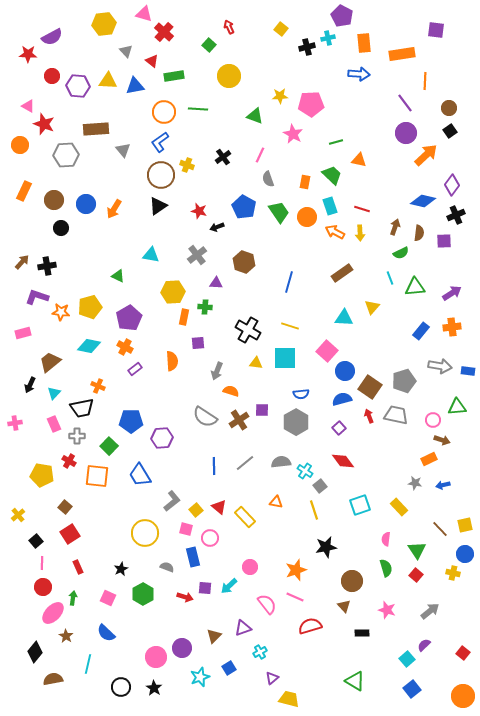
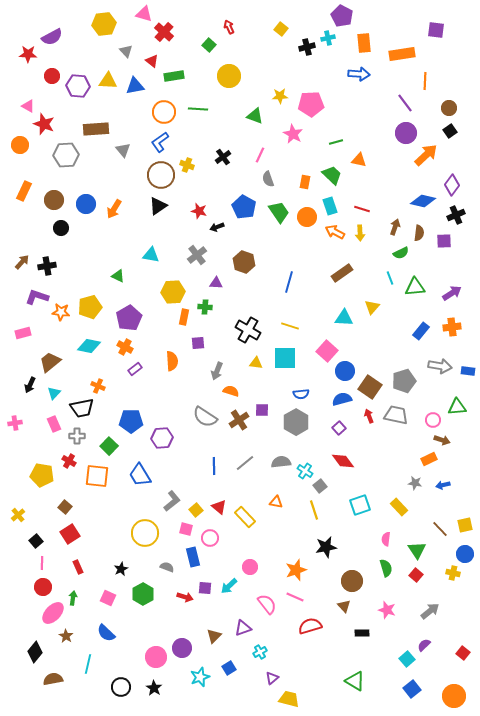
orange circle at (463, 696): moved 9 px left
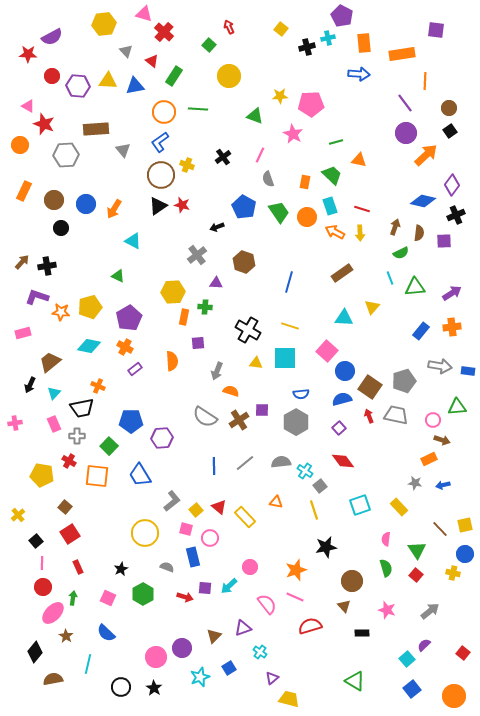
green rectangle at (174, 76): rotated 48 degrees counterclockwise
red star at (199, 211): moved 17 px left, 6 px up
cyan triangle at (151, 255): moved 18 px left, 14 px up; rotated 18 degrees clockwise
cyan cross at (260, 652): rotated 24 degrees counterclockwise
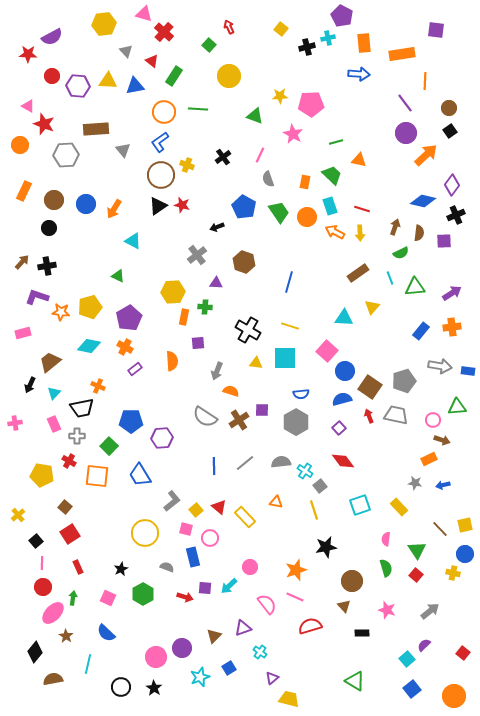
black circle at (61, 228): moved 12 px left
brown rectangle at (342, 273): moved 16 px right
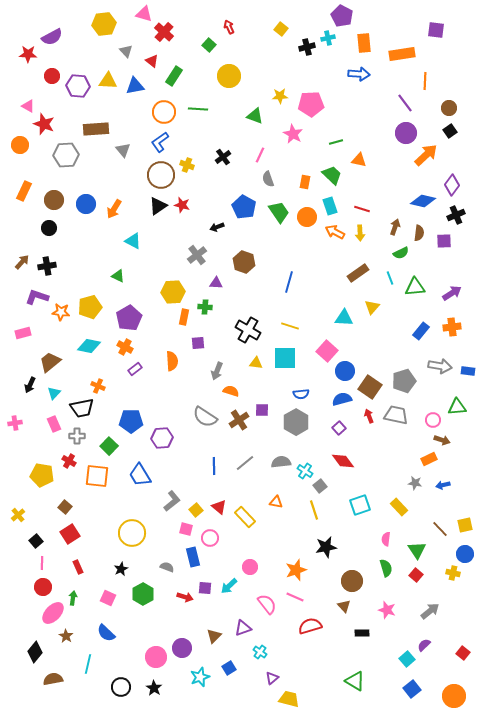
yellow circle at (145, 533): moved 13 px left
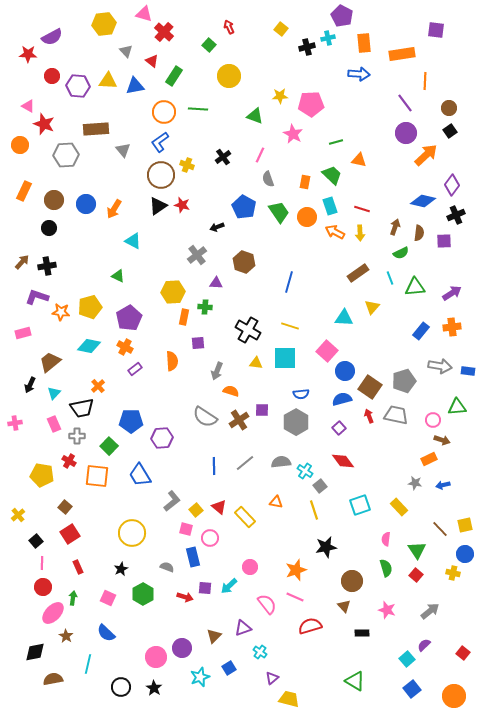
orange cross at (98, 386): rotated 24 degrees clockwise
black diamond at (35, 652): rotated 40 degrees clockwise
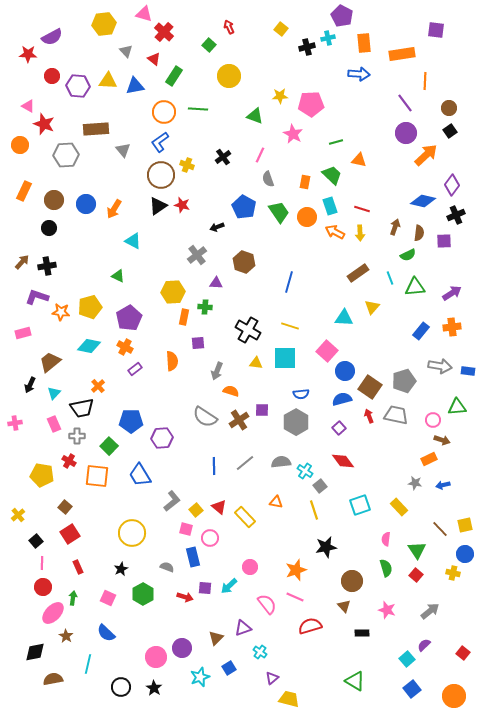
red triangle at (152, 61): moved 2 px right, 2 px up
green semicircle at (401, 253): moved 7 px right, 2 px down
brown triangle at (214, 636): moved 2 px right, 2 px down
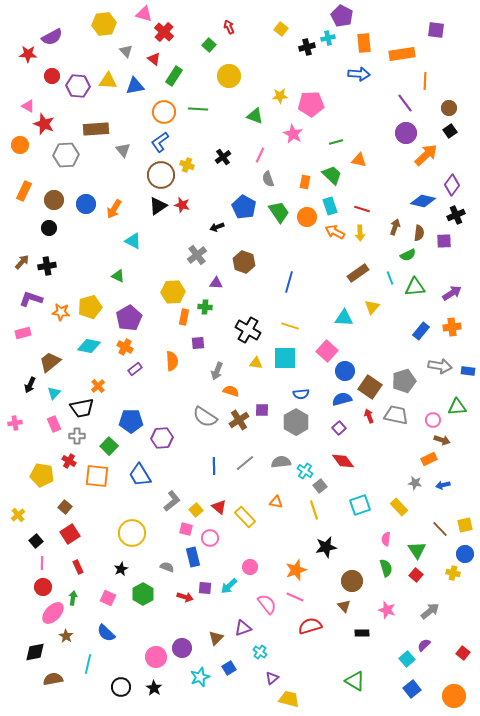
purple L-shape at (37, 297): moved 6 px left, 2 px down
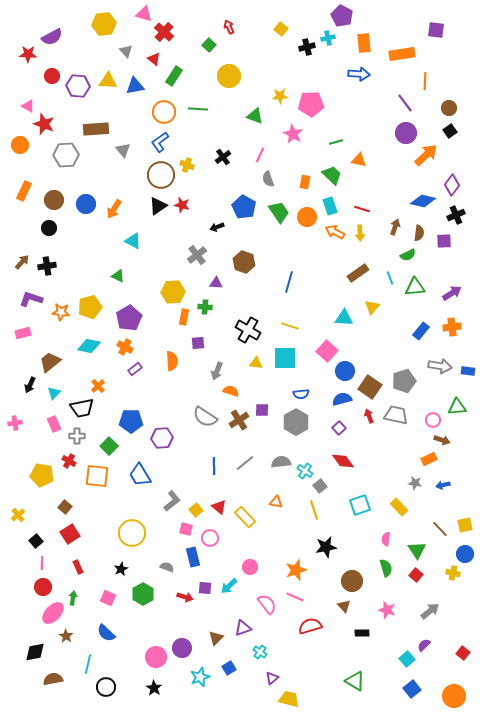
black circle at (121, 687): moved 15 px left
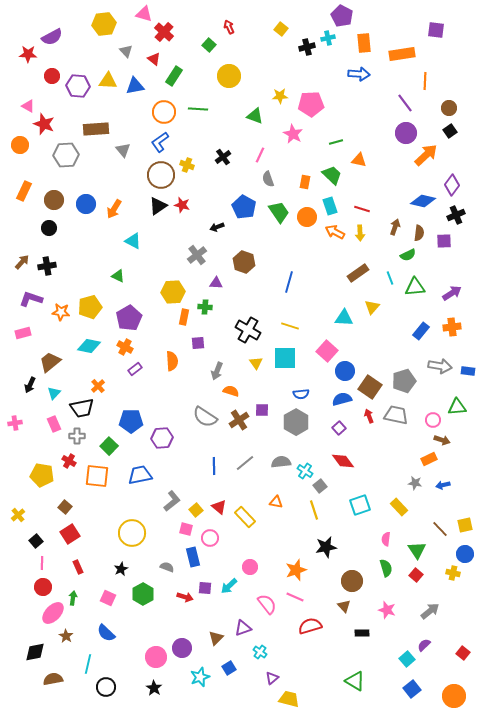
yellow triangle at (256, 363): rotated 48 degrees clockwise
blue trapezoid at (140, 475): rotated 110 degrees clockwise
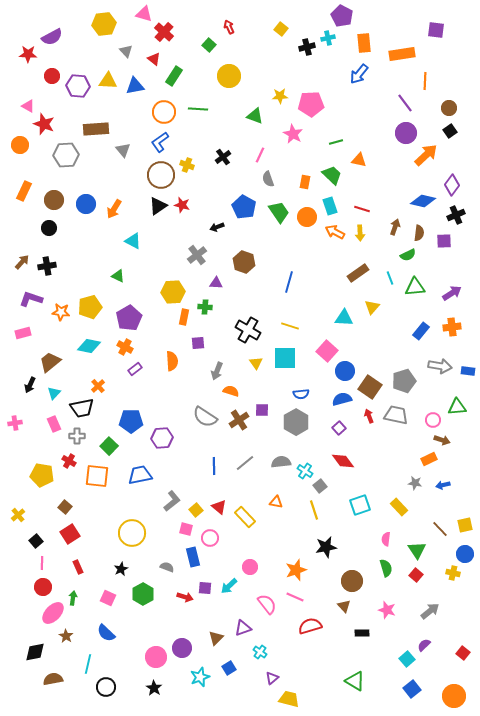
blue arrow at (359, 74): rotated 125 degrees clockwise
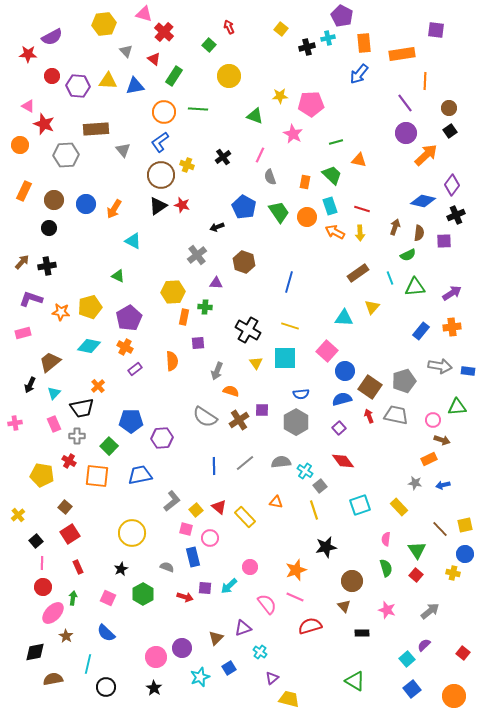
gray semicircle at (268, 179): moved 2 px right, 2 px up
